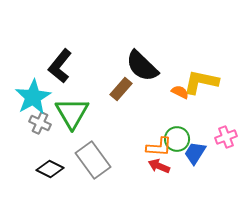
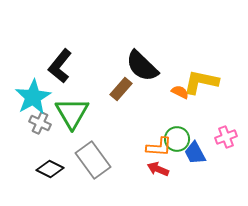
blue trapezoid: rotated 60 degrees counterclockwise
red arrow: moved 1 px left, 3 px down
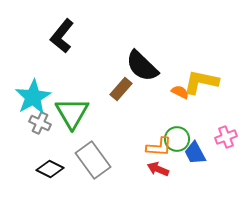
black L-shape: moved 2 px right, 30 px up
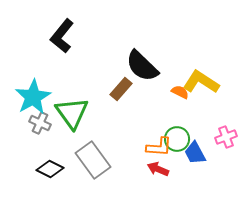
yellow L-shape: rotated 21 degrees clockwise
green triangle: rotated 6 degrees counterclockwise
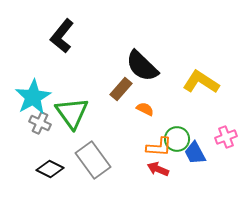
orange semicircle: moved 35 px left, 17 px down
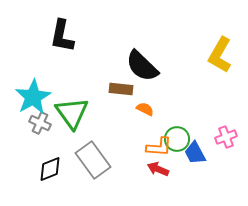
black L-shape: rotated 28 degrees counterclockwise
yellow L-shape: moved 19 px right, 27 px up; rotated 93 degrees counterclockwise
brown rectangle: rotated 55 degrees clockwise
black diamond: rotated 48 degrees counterclockwise
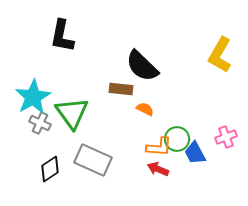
gray rectangle: rotated 30 degrees counterclockwise
black diamond: rotated 12 degrees counterclockwise
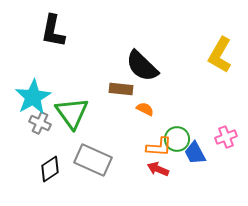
black L-shape: moved 9 px left, 5 px up
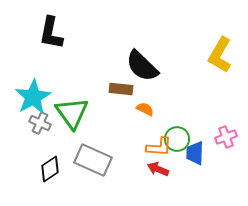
black L-shape: moved 2 px left, 2 px down
blue trapezoid: rotated 30 degrees clockwise
